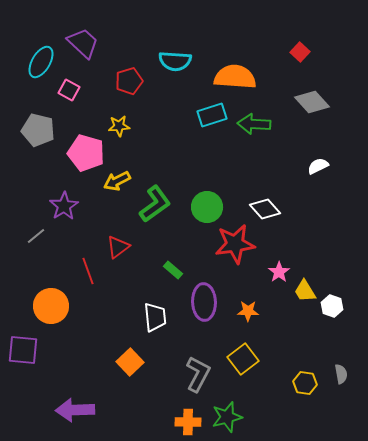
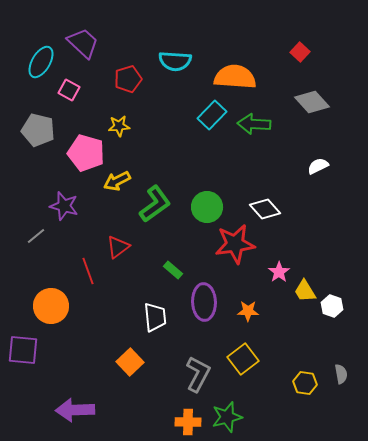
red pentagon: moved 1 px left, 2 px up
cyan rectangle: rotated 28 degrees counterclockwise
purple star: rotated 24 degrees counterclockwise
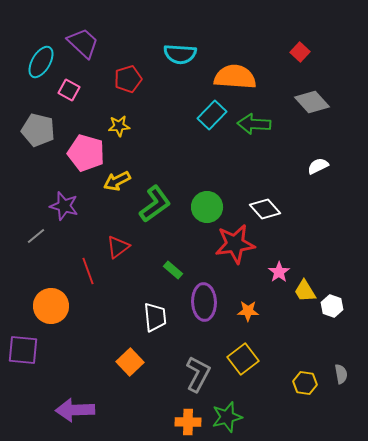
cyan semicircle: moved 5 px right, 7 px up
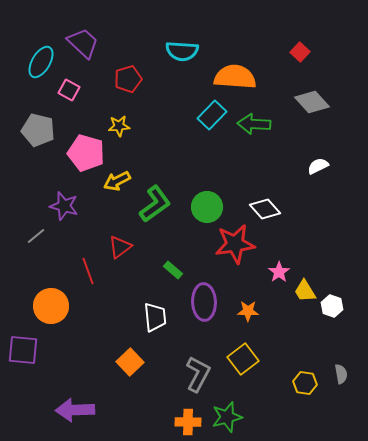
cyan semicircle: moved 2 px right, 3 px up
red triangle: moved 2 px right
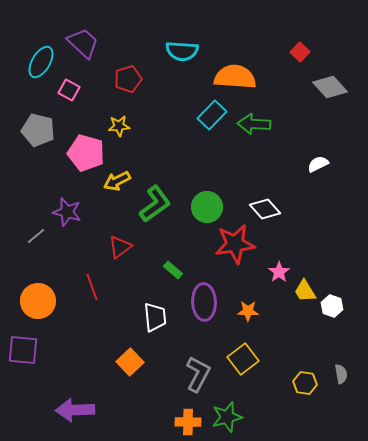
gray diamond: moved 18 px right, 15 px up
white semicircle: moved 2 px up
purple star: moved 3 px right, 6 px down
red line: moved 4 px right, 16 px down
orange circle: moved 13 px left, 5 px up
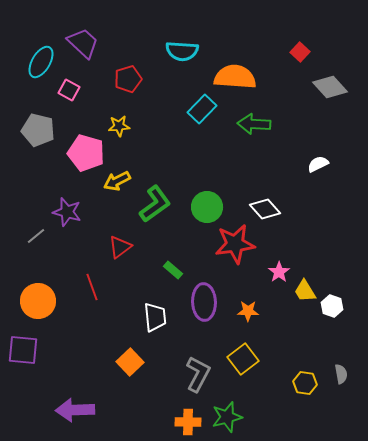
cyan rectangle: moved 10 px left, 6 px up
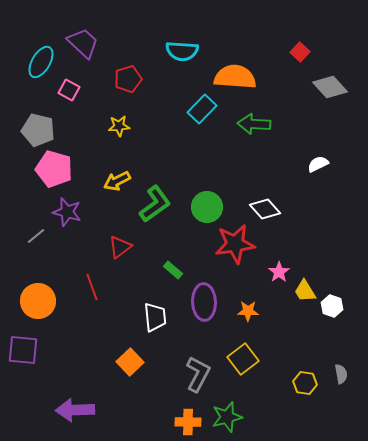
pink pentagon: moved 32 px left, 16 px down
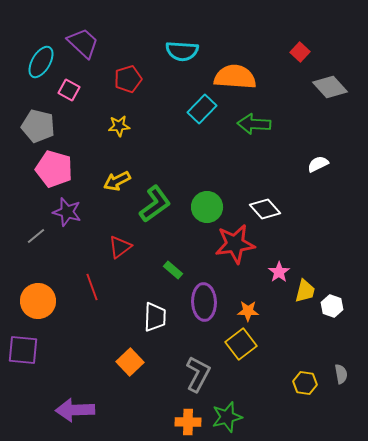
gray pentagon: moved 4 px up
yellow trapezoid: rotated 135 degrees counterclockwise
white trapezoid: rotated 8 degrees clockwise
yellow square: moved 2 px left, 15 px up
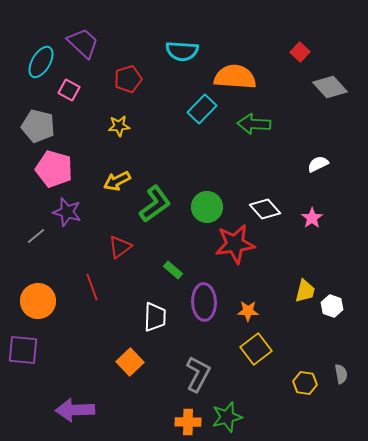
pink star: moved 33 px right, 54 px up
yellow square: moved 15 px right, 5 px down
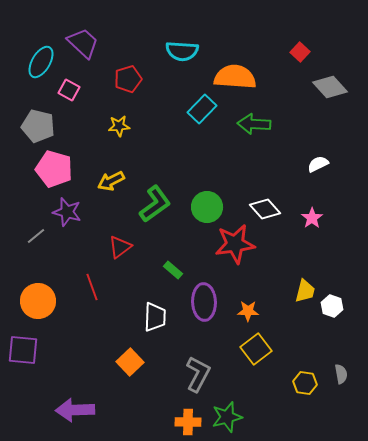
yellow arrow: moved 6 px left
